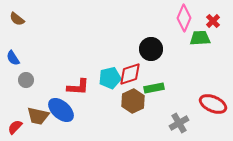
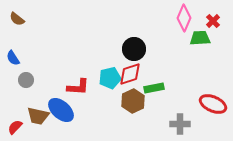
black circle: moved 17 px left
gray cross: moved 1 px right, 1 px down; rotated 30 degrees clockwise
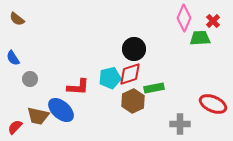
gray circle: moved 4 px right, 1 px up
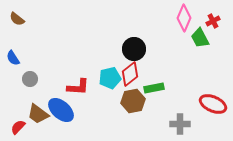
red cross: rotated 16 degrees clockwise
green trapezoid: rotated 115 degrees counterclockwise
red diamond: rotated 20 degrees counterclockwise
brown hexagon: rotated 15 degrees clockwise
brown trapezoid: moved 2 px up; rotated 25 degrees clockwise
red semicircle: moved 3 px right
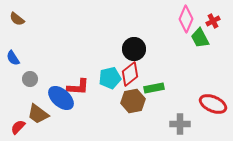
pink diamond: moved 2 px right, 1 px down
blue ellipse: moved 12 px up
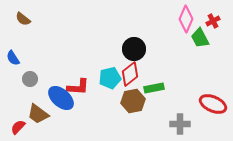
brown semicircle: moved 6 px right
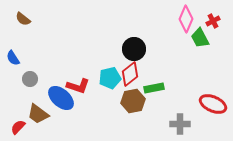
red L-shape: moved 1 px up; rotated 15 degrees clockwise
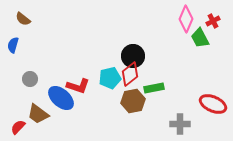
black circle: moved 1 px left, 7 px down
blue semicircle: moved 13 px up; rotated 49 degrees clockwise
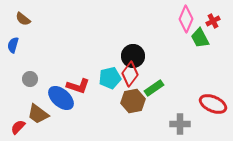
red diamond: rotated 15 degrees counterclockwise
green rectangle: rotated 24 degrees counterclockwise
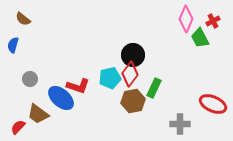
black circle: moved 1 px up
green rectangle: rotated 30 degrees counterclockwise
